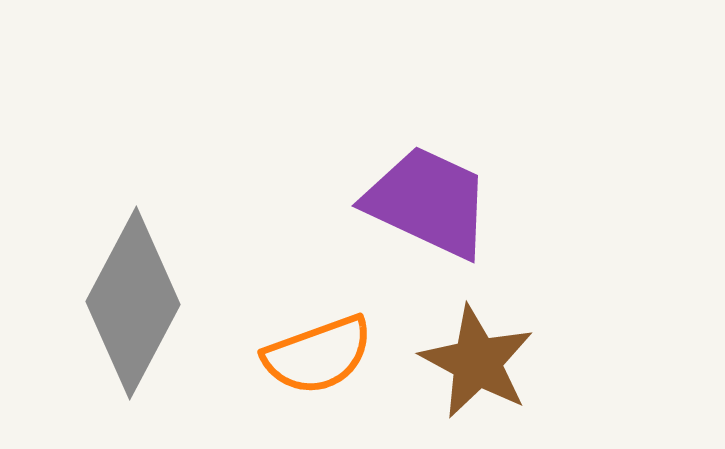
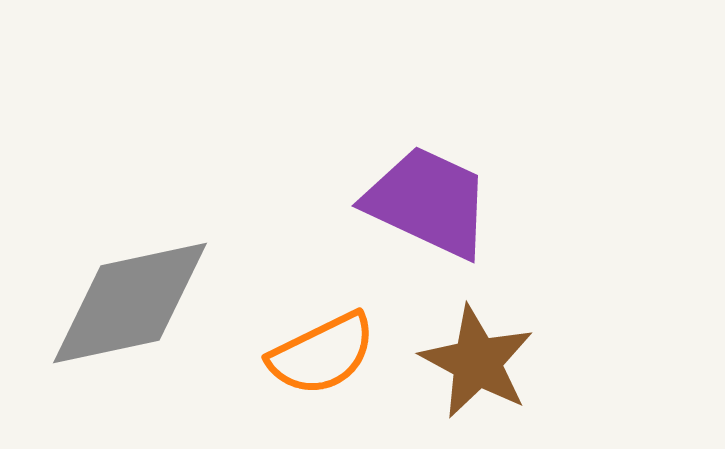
gray diamond: moved 3 px left; rotated 50 degrees clockwise
orange semicircle: moved 4 px right, 1 px up; rotated 6 degrees counterclockwise
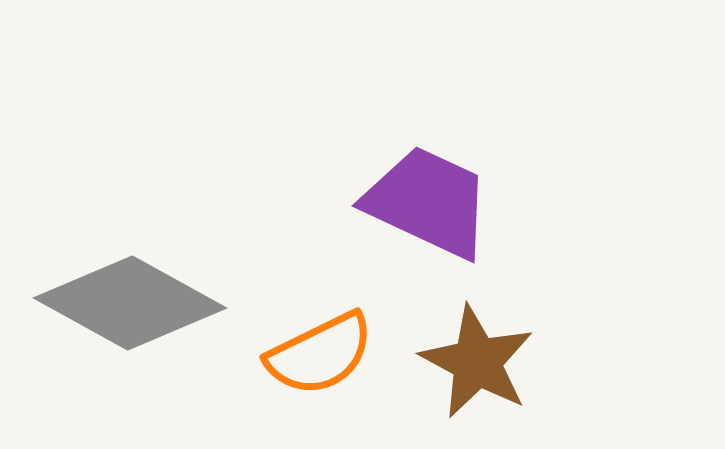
gray diamond: rotated 41 degrees clockwise
orange semicircle: moved 2 px left
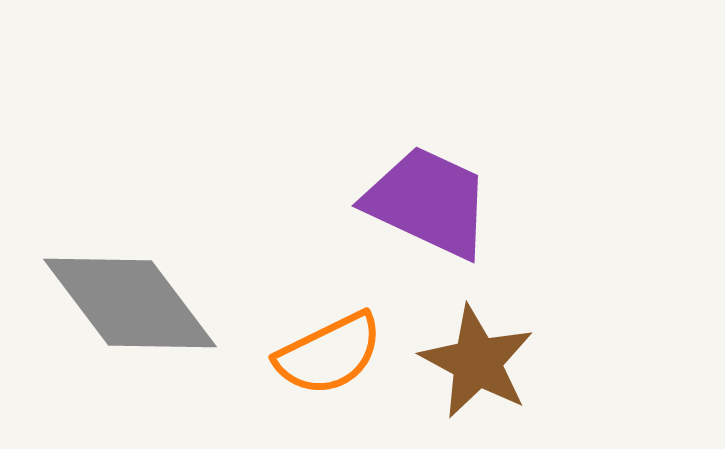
gray diamond: rotated 24 degrees clockwise
orange semicircle: moved 9 px right
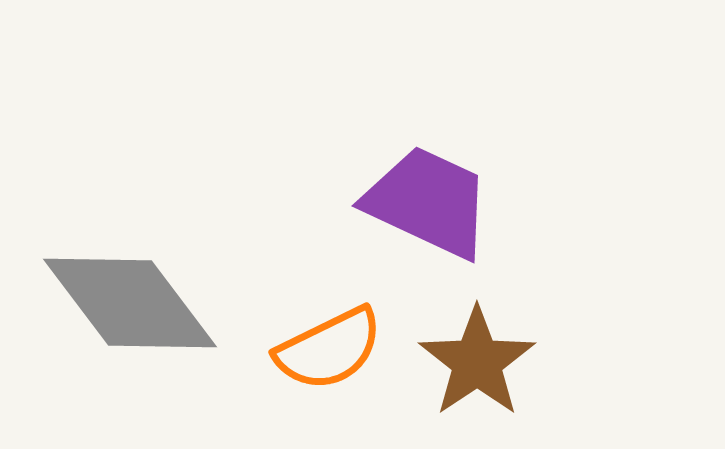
orange semicircle: moved 5 px up
brown star: rotated 10 degrees clockwise
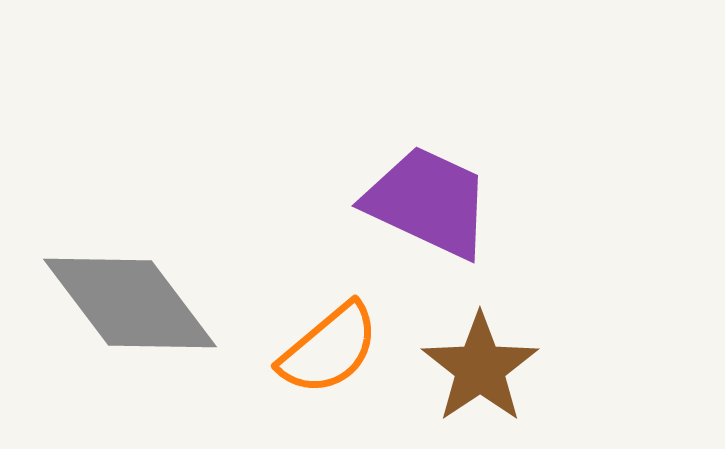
orange semicircle: rotated 14 degrees counterclockwise
brown star: moved 3 px right, 6 px down
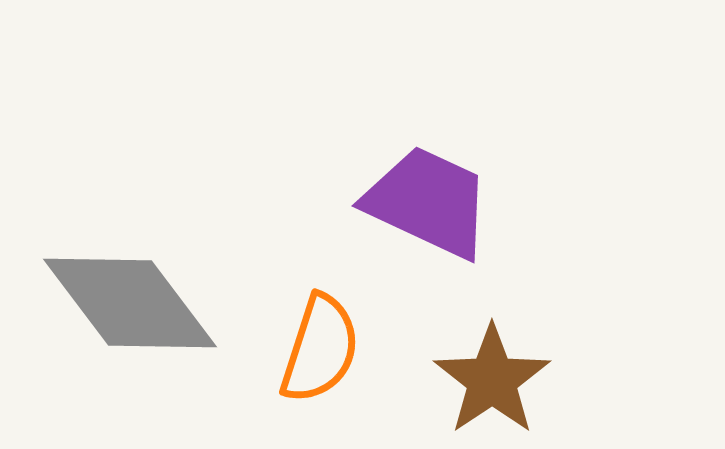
orange semicircle: moved 9 px left; rotated 32 degrees counterclockwise
brown star: moved 12 px right, 12 px down
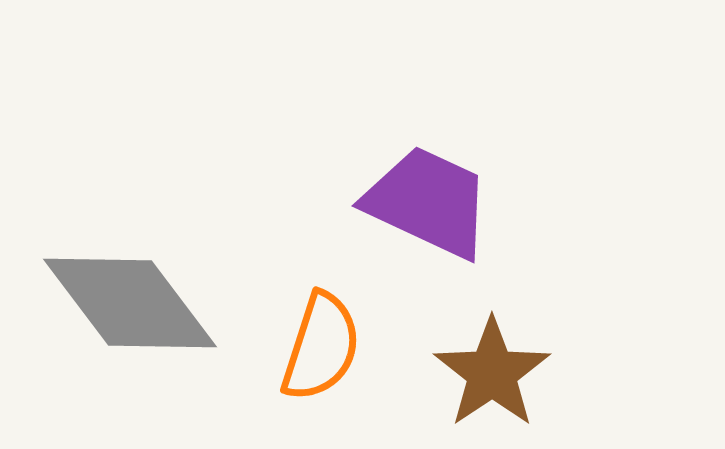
orange semicircle: moved 1 px right, 2 px up
brown star: moved 7 px up
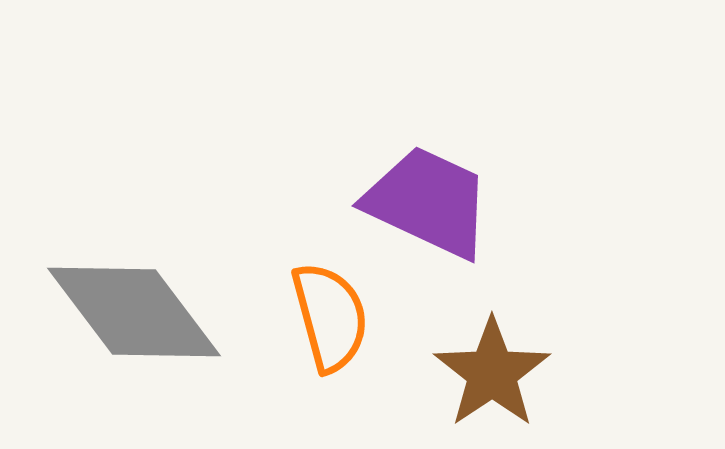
gray diamond: moved 4 px right, 9 px down
orange semicircle: moved 9 px right, 30 px up; rotated 33 degrees counterclockwise
